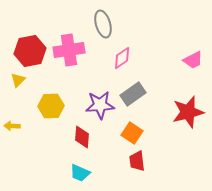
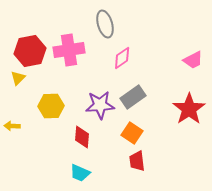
gray ellipse: moved 2 px right
yellow triangle: moved 2 px up
gray rectangle: moved 3 px down
red star: moved 1 px right, 3 px up; rotated 20 degrees counterclockwise
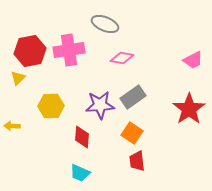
gray ellipse: rotated 52 degrees counterclockwise
pink diamond: rotated 45 degrees clockwise
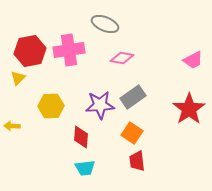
red diamond: moved 1 px left
cyan trapezoid: moved 5 px right, 5 px up; rotated 30 degrees counterclockwise
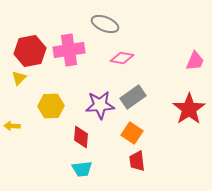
pink trapezoid: moved 2 px right, 1 px down; rotated 40 degrees counterclockwise
yellow triangle: moved 1 px right
cyan trapezoid: moved 3 px left, 1 px down
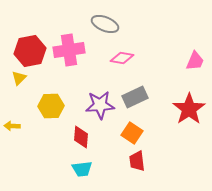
gray rectangle: moved 2 px right; rotated 10 degrees clockwise
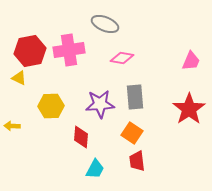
pink trapezoid: moved 4 px left
yellow triangle: rotated 49 degrees counterclockwise
gray rectangle: rotated 70 degrees counterclockwise
purple star: moved 1 px up
cyan trapezoid: moved 13 px right; rotated 55 degrees counterclockwise
